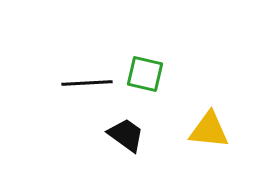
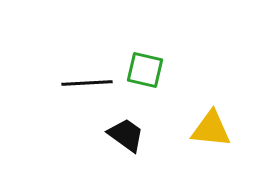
green square: moved 4 px up
yellow triangle: moved 2 px right, 1 px up
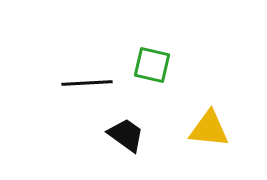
green square: moved 7 px right, 5 px up
yellow triangle: moved 2 px left
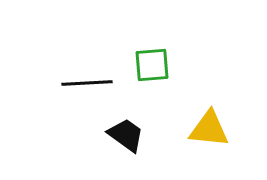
green square: rotated 18 degrees counterclockwise
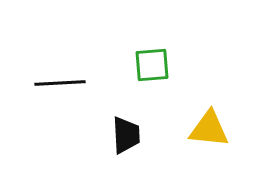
black line: moved 27 px left
black trapezoid: rotated 51 degrees clockwise
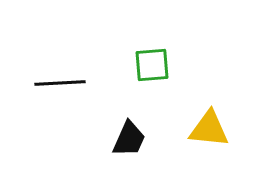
black trapezoid: moved 3 px right, 4 px down; rotated 27 degrees clockwise
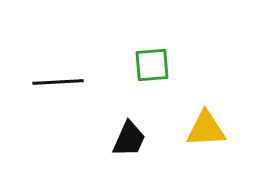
black line: moved 2 px left, 1 px up
yellow triangle: moved 3 px left; rotated 9 degrees counterclockwise
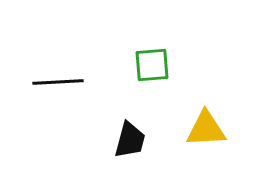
black trapezoid: moved 1 px right, 1 px down; rotated 9 degrees counterclockwise
